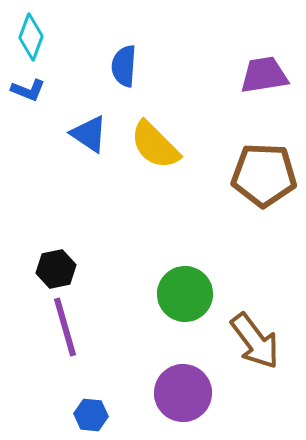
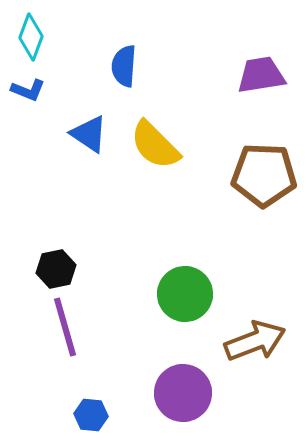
purple trapezoid: moved 3 px left
brown arrow: rotated 74 degrees counterclockwise
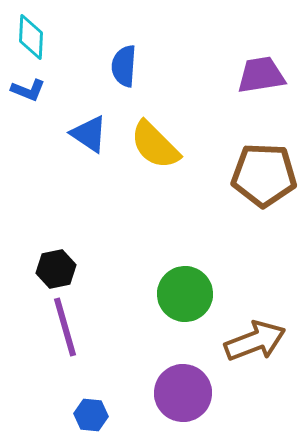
cyan diamond: rotated 18 degrees counterclockwise
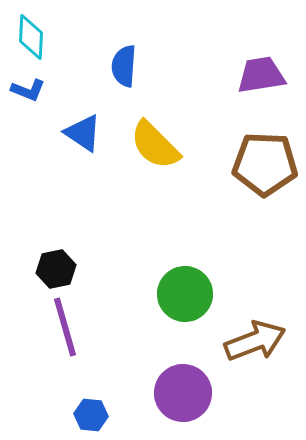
blue triangle: moved 6 px left, 1 px up
brown pentagon: moved 1 px right, 11 px up
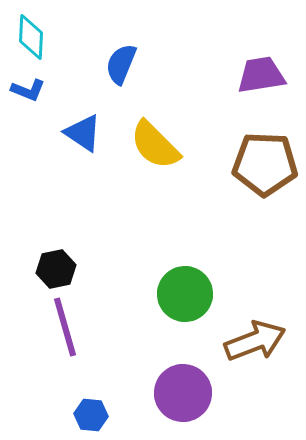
blue semicircle: moved 3 px left, 2 px up; rotated 18 degrees clockwise
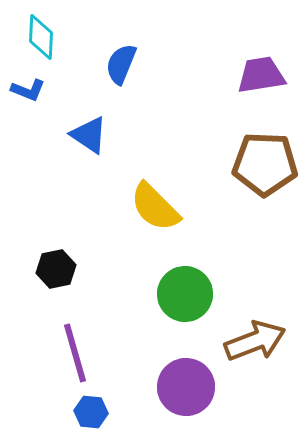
cyan diamond: moved 10 px right
blue triangle: moved 6 px right, 2 px down
yellow semicircle: moved 62 px down
purple line: moved 10 px right, 26 px down
purple circle: moved 3 px right, 6 px up
blue hexagon: moved 3 px up
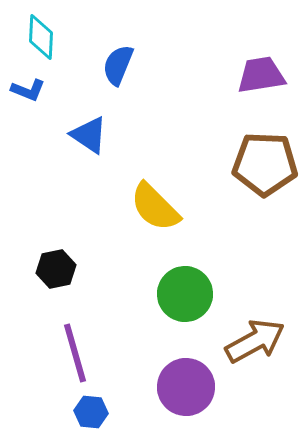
blue semicircle: moved 3 px left, 1 px down
brown arrow: rotated 8 degrees counterclockwise
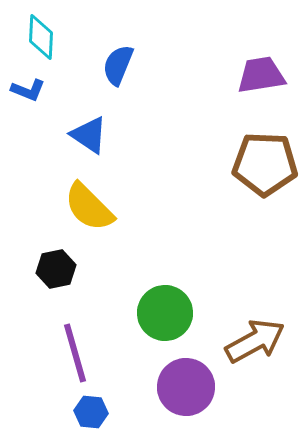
yellow semicircle: moved 66 px left
green circle: moved 20 px left, 19 px down
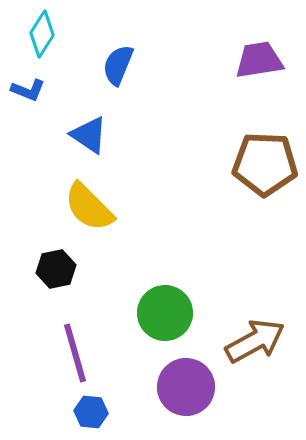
cyan diamond: moved 1 px right, 3 px up; rotated 30 degrees clockwise
purple trapezoid: moved 2 px left, 15 px up
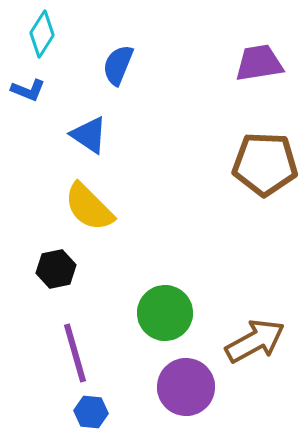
purple trapezoid: moved 3 px down
